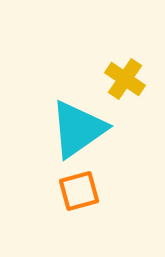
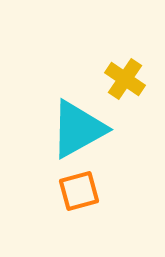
cyan triangle: rotated 6 degrees clockwise
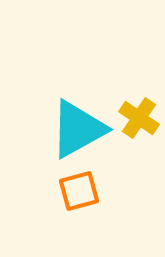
yellow cross: moved 14 px right, 39 px down
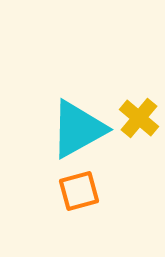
yellow cross: rotated 6 degrees clockwise
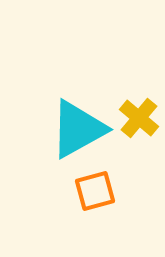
orange square: moved 16 px right
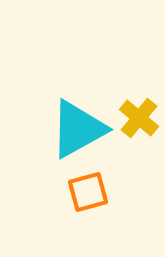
orange square: moved 7 px left, 1 px down
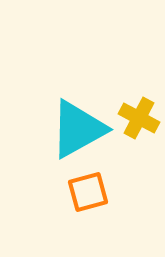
yellow cross: rotated 12 degrees counterclockwise
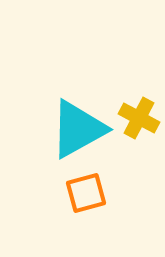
orange square: moved 2 px left, 1 px down
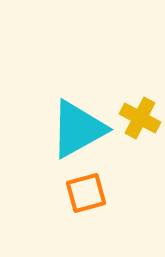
yellow cross: moved 1 px right
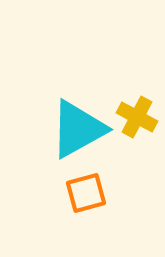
yellow cross: moved 3 px left, 1 px up
